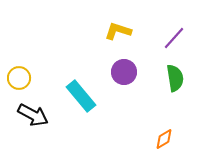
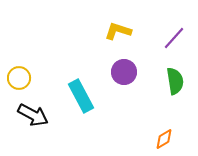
green semicircle: moved 3 px down
cyan rectangle: rotated 12 degrees clockwise
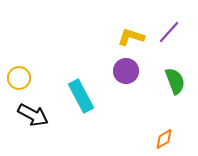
yellow L-shape: moved 13 px right, 6 px down
purple line: moved 5 px left, 6 px up
purple circle: moved 2 px right, 1 px up
green semicircle: rotated 12 degrees counterclockwise
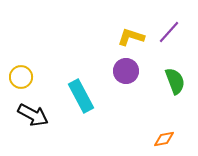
yellow circle: moved 2 px right, 1 px up
orange diamond: rotated 20 degrees clockwise
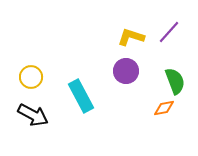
yellow circle: moved 10 px right
orange diamond: moved 31 px up
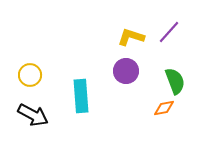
yellow circle: moved 1 px left, 2 px up
cyan rectangle: rotated 24 degrees clockwise
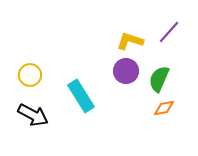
yellow L-shape: moved 1 px left, 4 px down
green semicircle: moved 16 px left, 2 px up; rotated 136 degrees counterclockwise
cyan rectangle: rotated 28 degrees counterclockwise
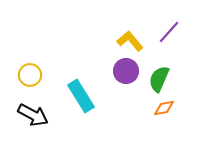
yellow L-shape: rotated 32 degrees clockwise
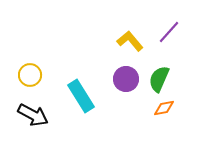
purple circle: moved 8 px down
